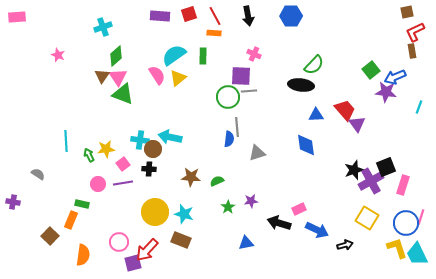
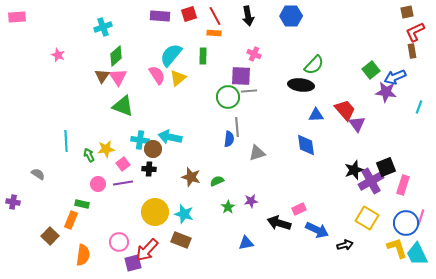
cyan semicircle at (174, 55): moved 3 px left; rotated 15 degrees counterclockwise
green triangle at (123, 94): moved 12 px down
brown star at (191, 177): rotated 12 degrees clockwise
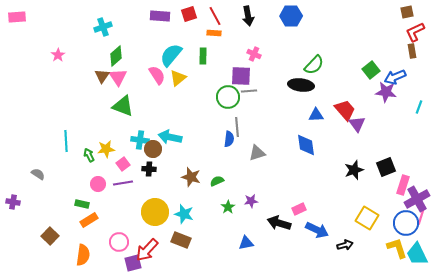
pink star at (58, 55): rotated 16 degrees clockwise
purple cross at (371, 181): moved 46 px right, 18 px down
orange rectangle at (71, 220): moved 18 px right; rotated 36 degrees clockwise
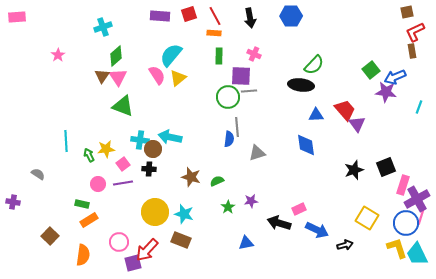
black arrow at (248, 16): moved 2 px right, 2 px down
green rectangle at (203, 56): moved 16 px right
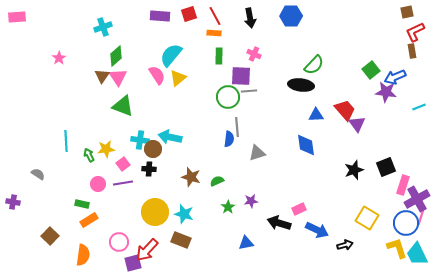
pink star at (58, 55): moved 1 px right, 3 px down
cyan line at (419, 107): rotated 48 degrees clockwise
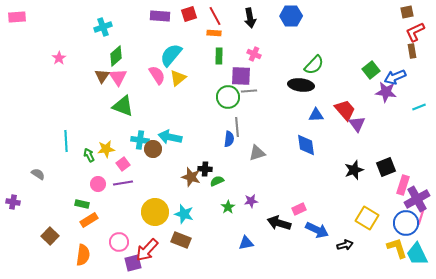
black cross at (149, 169): moved 56 px right
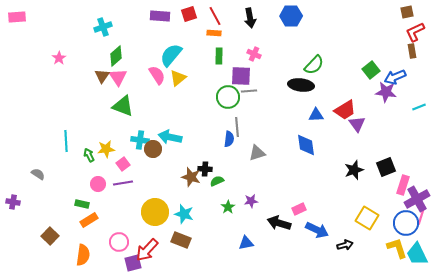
red trapezoid at (345, 110): rotated 100 degrees clockwise
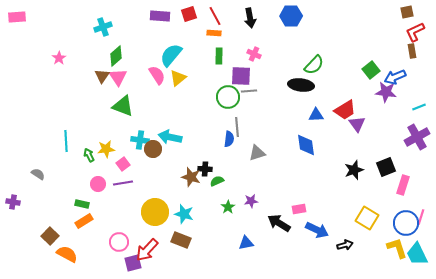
purple cross at (417, 199): moved 62 px up
pink rectangle at (299, 209): rotated 16 degrees clockwise
orange rectangle at (89, 220): moved 5 px left, 1 px down
black arrow at (279, 223): rotated 15 degrees clockwise
orange semicircle at (83, 255): moved 16 px left, 1 px up; rotated 70 degrees counterclockwise
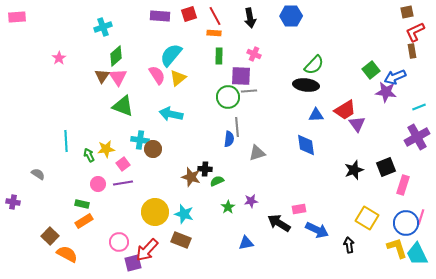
black ellipse at (301, 85): moved 5 px right
cyan arrow at (170, 137): moved 1 px right, 23 px up
black arrow at (345, 245): moved 4 px right; rotated 84 degrees counterclockwise
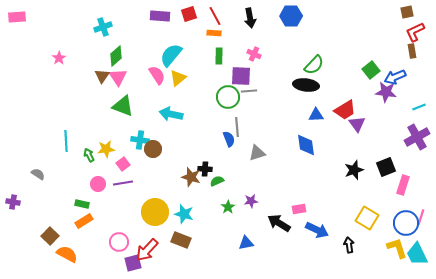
blue semicircle at (229, 139): rotated 28 degrees counterclockwise
